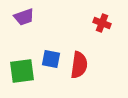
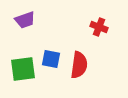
purple trapezoid: moved 1 px right, 3 px down
red cross: moved 3 px left, 4 px down
green square: moved 1 px right, 2 px up
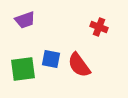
red semicircle: rotated 136 degrees clockwise
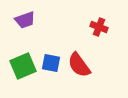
blue square: moved 4 px down
green square: moved 3 px up; rotated 16 degrees counterclockwise
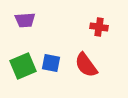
purple trapezoid: rotated 15 degrees clockwise
red cross: rotated 12 degrees counterclockwise
red semicircle: moved 7 px right
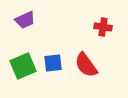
purple trapezoid: rotated 20 degrees counterclockwise
red cross: moved 4 px right
blue square: moved 2 px right; rotated 18 degrees counterclockwise
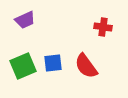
red semicircle: moved 1 px down
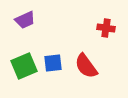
red cross: moved 3 px right, 1 px down
green square: moved 1 px right
